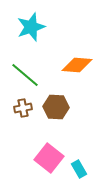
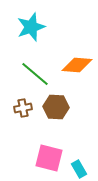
green line: moved 10 px right, 1 px up
pink square: rotated 24 degrees counterclockwise
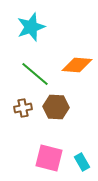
cyan rectangle: moved 3 px right, 7 px up
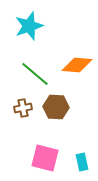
cyan star: moved 2 px left, 1 px up
pink square: moved 4 px left
cyan rectangle: rotated 18 degrees clockwise
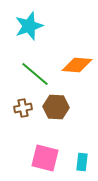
cyan rectangle: rotated 18 degrees clockwise
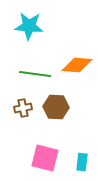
cyan star: rotated 24 degrees clockwise
green line: rotated 32 degrees counterclockwise
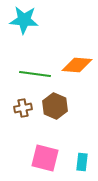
cyan star: moved 5 px left, 6 px up
brown hexagon: moved 1 px left, 1 px up; rotated 20 degrees clockwise
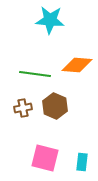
cyan star: moved 26 px right
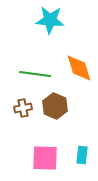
orange diamond: moved 2 px right, 3 px down; rotated 68 degrees clockwise
pink square: rotated 12 degrees counterclockwise
cyan rectangle: moved 7 px up
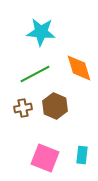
cyan star: moved 9 px left, 12 px down
green line: rotated 36 degrees counterclockwise
pink square: rotated 20 degrees clockwise
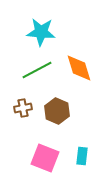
green line: moved 2 px right, 4 px up
brown hexagon: moved 2 px right, 5 px down
cyan rectangle: moved 1 px down
